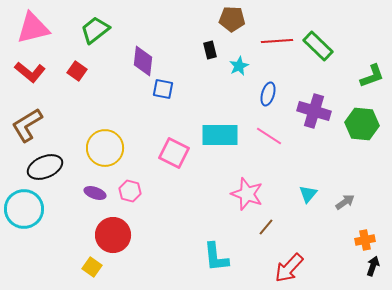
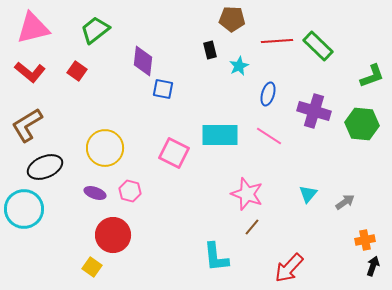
brown line: moved 14 px left
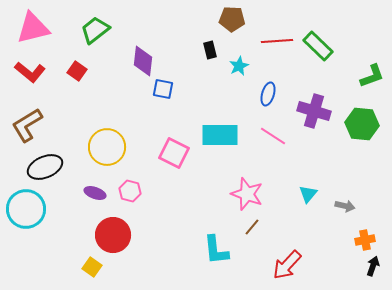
pink line: moved 4 px right
yellow circle: moved 2 px right, 1 px up
gray arrow: moved 4 px down; rotated 48 degrees clockwise
cyan circle: moved 2 px right
cyan L-shape: moved 7 px up
red arrow: moved 2 px left, 3 px up
